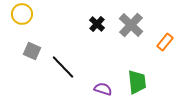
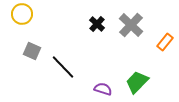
green trapezoid: rotated 130 degrees counterclockwise
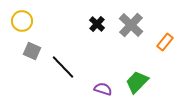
yellow circle: moved 7 px down
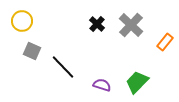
purple semicircle: moved 1 px left, 4 px up
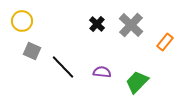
purple semicircle: moved 13 px up; rotated 12 degrees counterclockwise
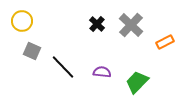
orange rectangle: rotated 24 degrees clockwise
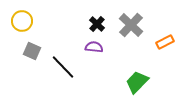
purple semicircle: moved 8 px left, 25 px up
